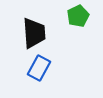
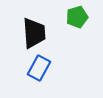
green pentagon: moved 1 px left, 1 px down; rotated 10 degrees clockwise
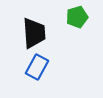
blue rectangle: moved 2 px left, 1 px up
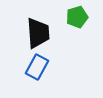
black trapezoid: moved 4 px right
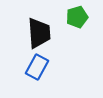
black trapezoid: moved 1 px right
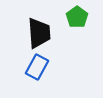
green pentagon: rotated 20 degrees counterclockwise
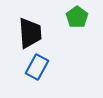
black trapezoid: moved 9 px left
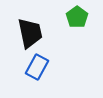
black trapezoid: rotated 8 degrees counterclockwise
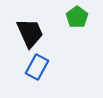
black trapezoid: rotated 12 degrees counterclockwise
